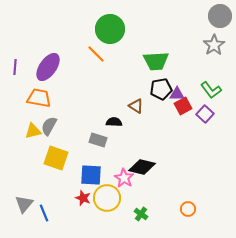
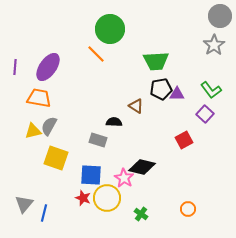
red square: moved 1 px right, 34 px down
blue line: rotated 36 degrees clockwise
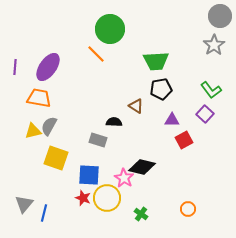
purple triangle: moved 5 px left, 26 px down
blue square: moved 2 px left
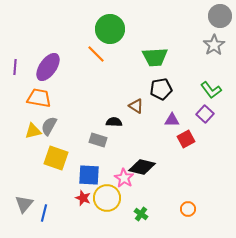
green trapezoid: moved 1 px left, 4 px up
red square: moved 2 px right, 1 px up
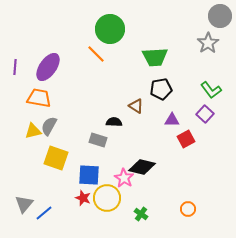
gray star: moved 6 px left, 2 px up
blue line: rotated 36 degrees clockwise
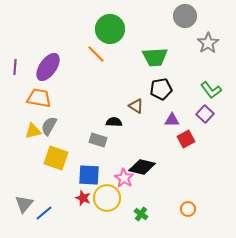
gray circle: moved 35 px left
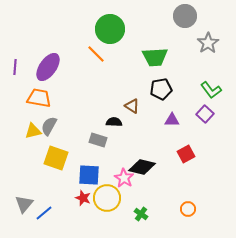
brown triangle: moved 4 px left
red square: moved 15 px down
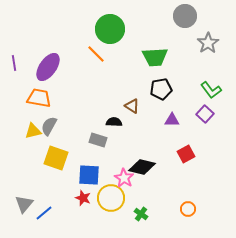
purple line: moved 1 px left, 4 px up; rotated 14 degrees counterclockwise
yellow circle: moved 4 px right
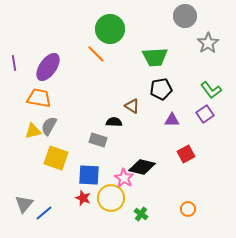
purple square: rotated 12 degrees clockwise
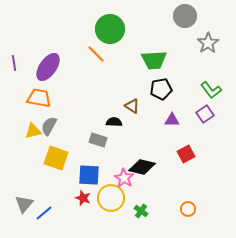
green trapezoid: moved 1 px left, 3 px down
green cross: moved 3 px up
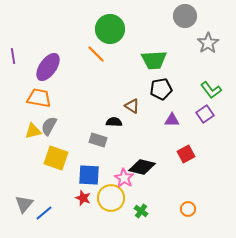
purple line: moved 1 px left, 7 px up
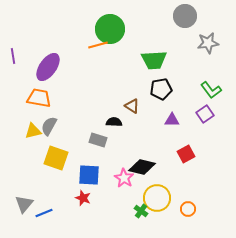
gray star: rotated 25 degrees clockwise
orange line: moved 2 px right, 9 px up; rotated 60 degrees counterclockwise
yellow circle: moved 46 px right
blue line: rotated 18 degrees clockwise
